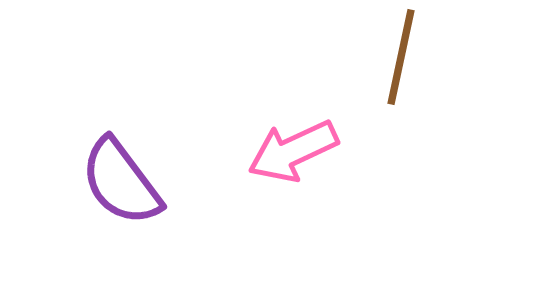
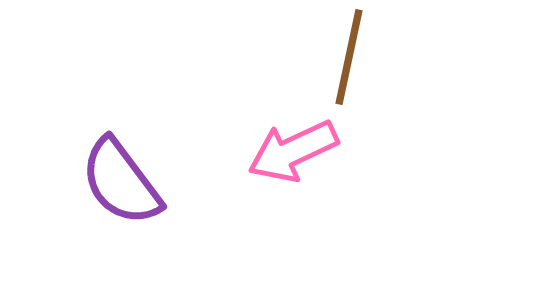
brown line: moved 52 px left
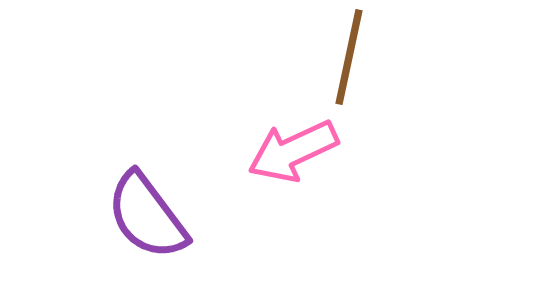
purple semicircle: moved 26 px right, 34 px down
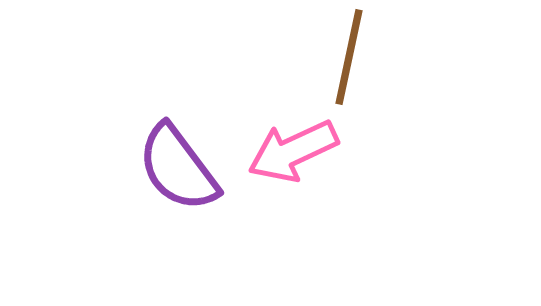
purple semicircle: moved 31 px right, 48 px up
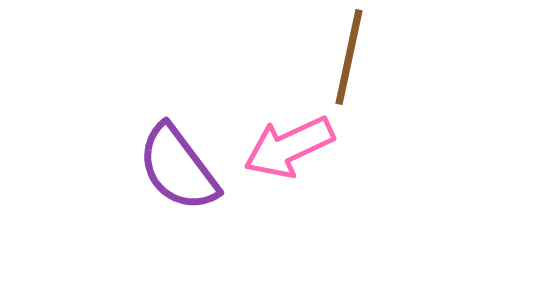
pink arrow: moved 4 px left, 4 px up
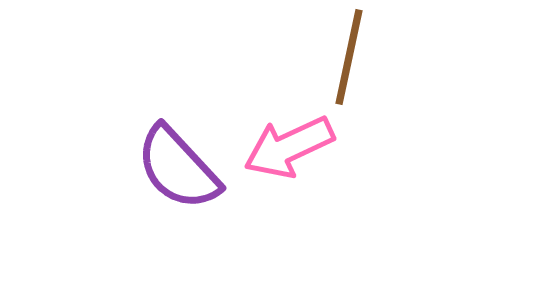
purple semicircle: rotated 6 degrees counterclockwise
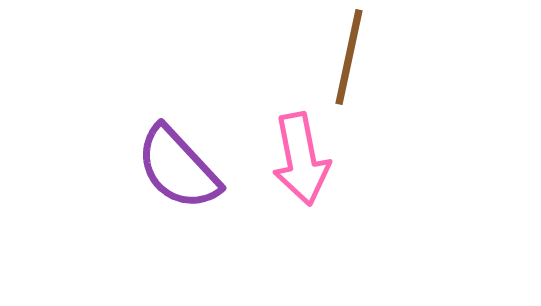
pink arrow: moved 12 px right, 12 px down; rotated 76 degrees counterclockwise
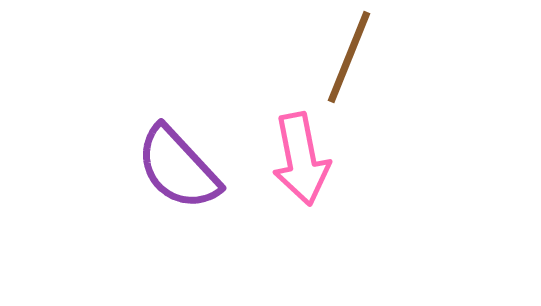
brown line: rotated 10 degrees clockwise
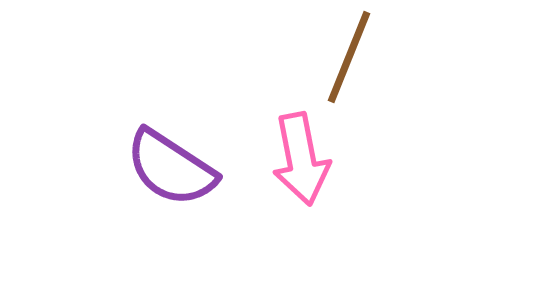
purple semicircle: moved 7 px left; rotated 14 degrees counterclockwise
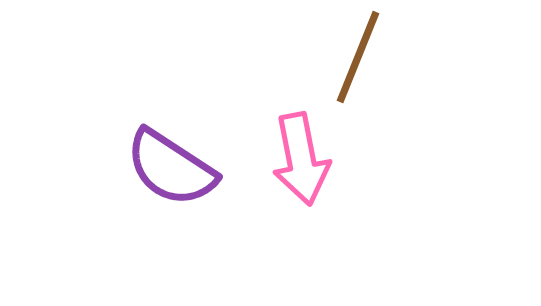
brown line: moved 9 px right
